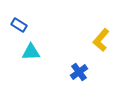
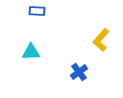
blue rectangle: moved 18 px right, 14 px up; rotated 28 degrees counterclockwise
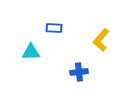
blue rectangle: moved 17 px right, 17 px down
blue cross: rotated 30 degrees clockwise
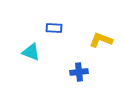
yellow L-shape: rotated 70 degrees clockwise
cyan triangle: rotated 24 degrees clockwise
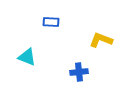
blue rectangle: moved 3 px left, 6 px up
cyan triangle: moved 4 px left, 5 px down
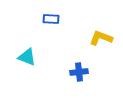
blue rectangle: moved 3 px up
yellow L-shape: moved 2 px up
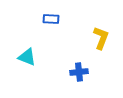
yellow L-shape: rotated 90 degrees clockwise
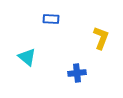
cyan triangle: rotated 18 degrees clockwise
blue cross: moved 2 px left, 1 px down
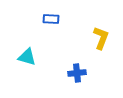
cyan triangle: rotated 24 degrees counterclockwise
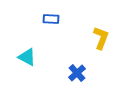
cyan triangle: rotated 12 degrees clockwise
blue cross: rotated 36 degrees counterclockwise
